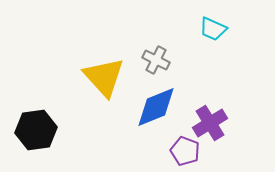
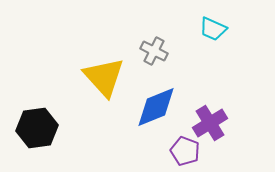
gray cross: moved 2 px left, 9 px up
black hexagon: moved 1 px right, 2 px up
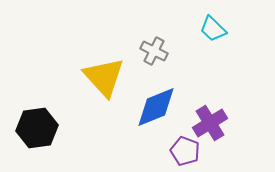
cyan trapezoid: rotated 20 degrees clockwise
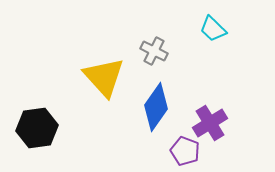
blue diamond: rotated 33 degrees counterclockwise
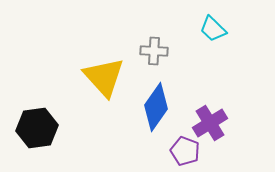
gray cross: rotated 24 degrees counterclockwise
